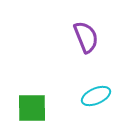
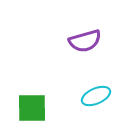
purple semicircle: moved 1 px left, 4 px down; rotated 96 degrees clockwise
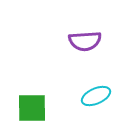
purple semicircle: rotated 12 degrees clockwise
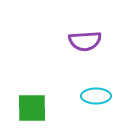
cyan ellipse: rotated 24 degrees clockwise
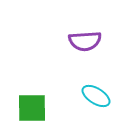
cyan ellipse: rotated 32 degrees clockwise
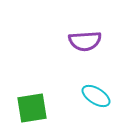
green square: rotated 8 degrees counterclockwise
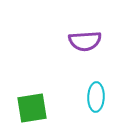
cyan ellipse: moved 1 px down; rotated 60 degrees clockwise
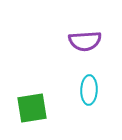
cyan ellipse: moved 7 px left, 7 px up
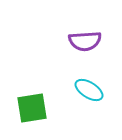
cyan ellipse: rotated 60 degrees counterclockwise
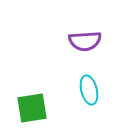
cyan ellipse: rotated 44 degrees clockwise
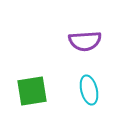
green square: moved 17 px up
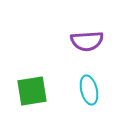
purple semicircle: moved 2 px right
